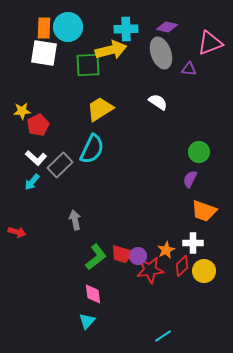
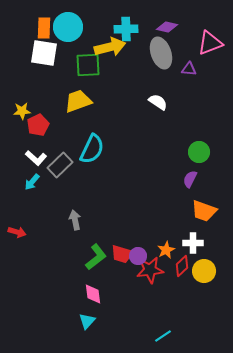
yellow arrow: moved 1 px left, 3 px up
yellow trapezoid: moved 22 px left, 8 px up; rotated 12 degrees clockwise
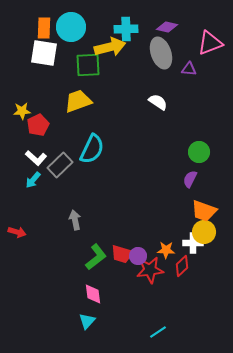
cyan circle: moved 3 px right
cyan arrow: moved 1 px right, 2 px up
orange star: rotated 30 degrees clockwise
yellow circle: moved 39 px up
cyan line: moved 5 px left, 4 px up
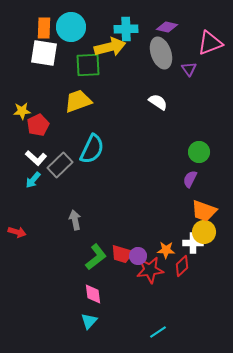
purple triangle: rotated 49 degrees clockwise
cyan triangle: moved 2 px right
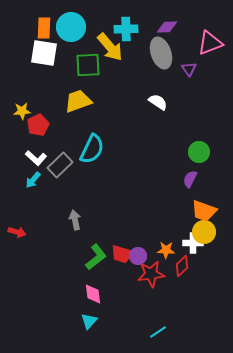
purple diamond: rotated 15 degrees counterclockwise
yellow arrow: rotated 64 degrees clockwise
red star: moved 1 px right, 4 px down
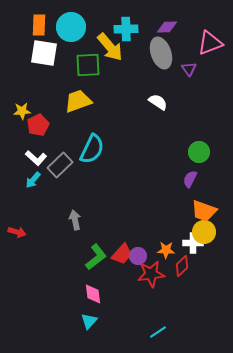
orange rectangle: moved 5 px left, 3 px up
red trapezoid: rotated 65 degrees counterclockwise
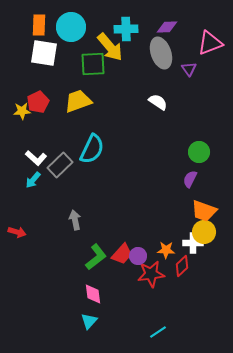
green square: moved 5 px right, 1 px up
red pentagon: moved 23 px up
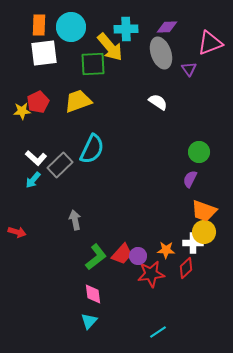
white square: rotated 16 degrees counterclockwise
red diamond: moved 4 px right, 2 px down
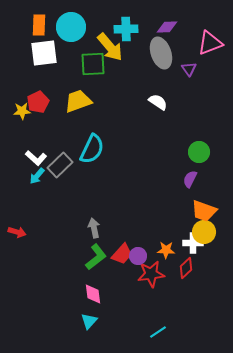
cyan arrow: moved 4 px right, 4 px up
gray arrow: moved 19 px right, 8 px down
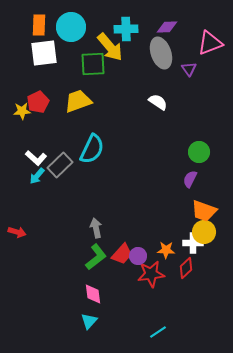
gray arrow: moved 2 px right
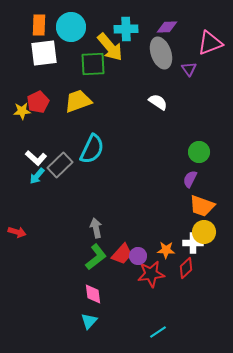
orange trapezoid: moved 2 px left, 5 px up
